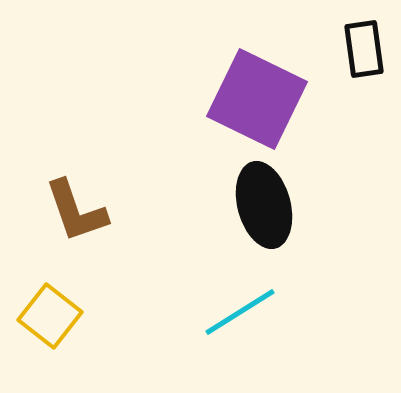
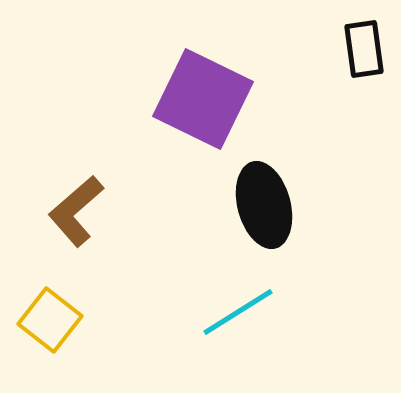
purple square: moved 54 px left
brown L-shape: rotated 68 degrees clockwise
cyan line: moved 2 px left
yellow square: moved 4 px down
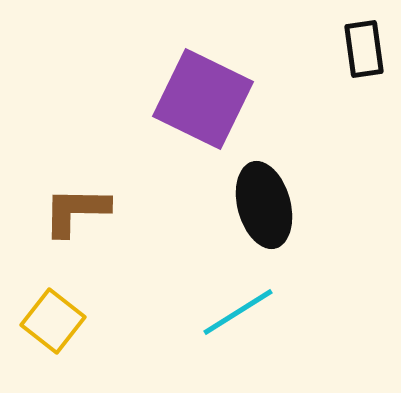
brown L-shape: rotated 42 degrees clockwise
yellow square: moved 3 px right, 1 px down
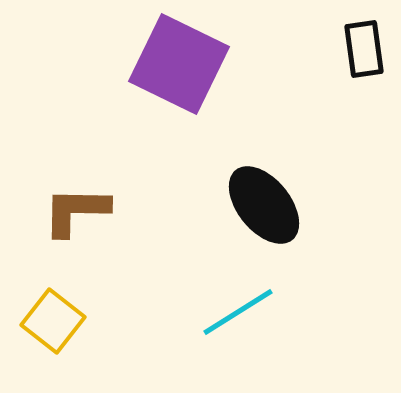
purple square: moved 24 px left, 35 px up
black ellipse: rotated 24 degrees counterclockwise
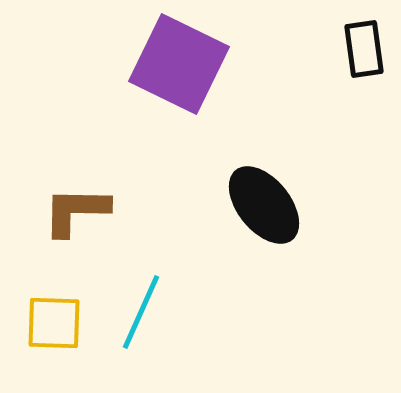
cyan line: moved 97 px left; rotated 34 degrees counterclockwise
yellow square: moved 1 px right, 2 px down; rotated 36 degrees counterclockwise
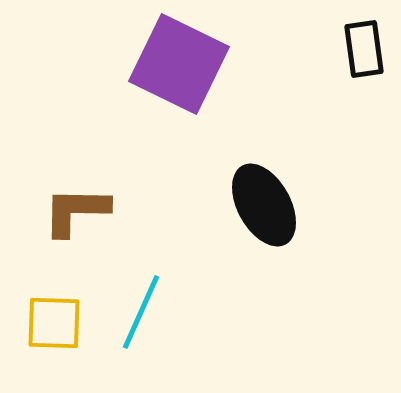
black ellipse: rotated 10 degrees clockwise
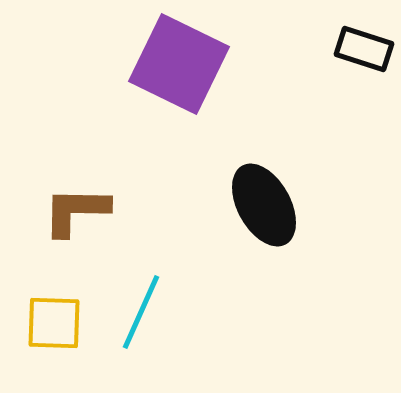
black rectangle: rotated 64 degrees counterclockwise
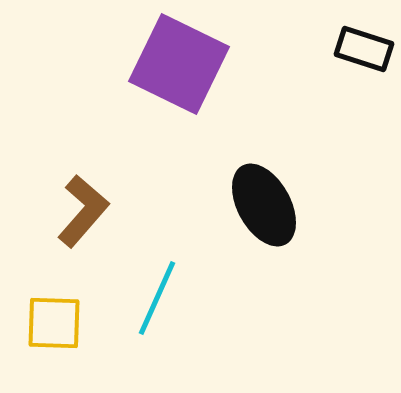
brown L-shape: moved 7 px right; rotated 130 degrees clockwise
cyan line: moved 16 px right, 14 px up
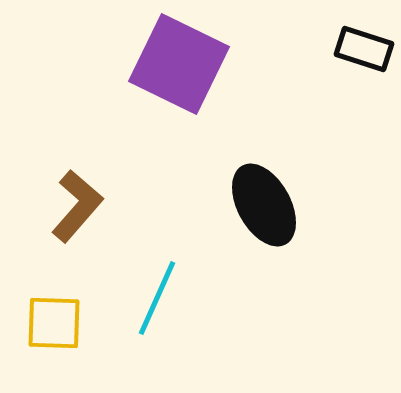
brown L-shape: moved 6 px left, 5 px up
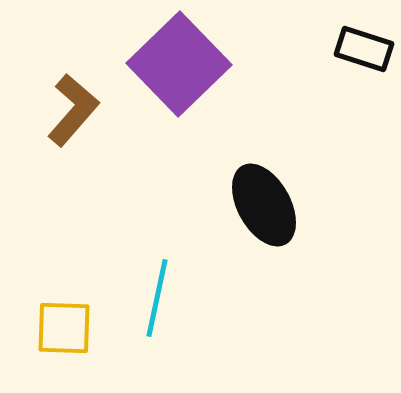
purple square: rotated 20 degrees clockwise
brown L-shape: moved 4 px left, 96 px up
cyan line: rotated 12 degrees counterclockwise
yellow square: moved 10 px right, 5 px down
